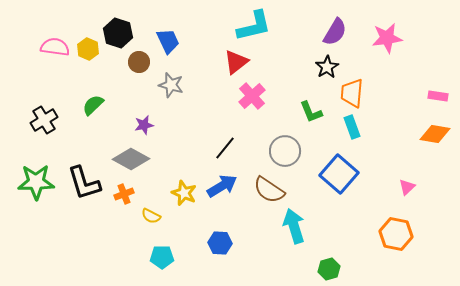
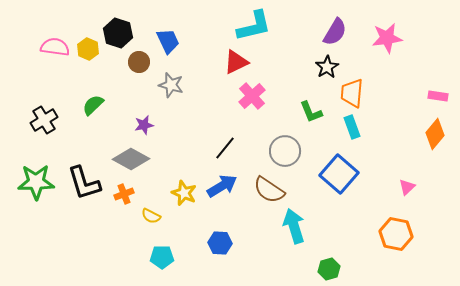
red triangle: rotated 12 degrees clockwise
orange diamond: rotated 60 degrees counterclockwise
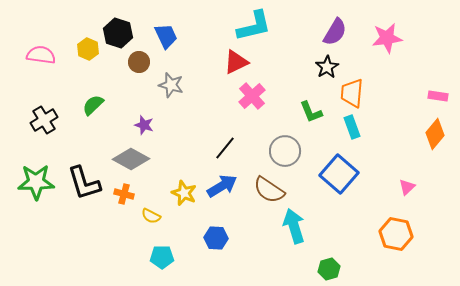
blue trapezoid: moved 2 px left, 5 px up
pink semicircle: moved 14 px left, 8 px down
purple star: rotated 30 degrees clockwise
orange cross: rotated 36 degrees clockwise
blue hexagon: moved 4 px left, 5 px up
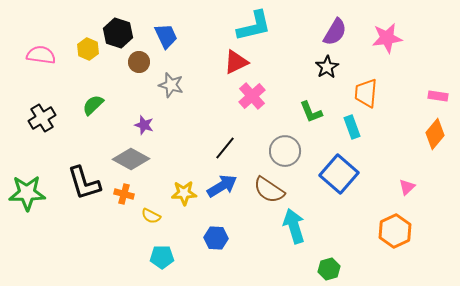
orange trapezoid: moved 14 px right
black cross: moved 2 px left, 2 px up
green star: moved 9 px left, 11 px down
yellow star: rotated 25 degrees counterclockwise
orange hexagon: moved 1 px left, 3 px up; rotated 24 degrees clockwise
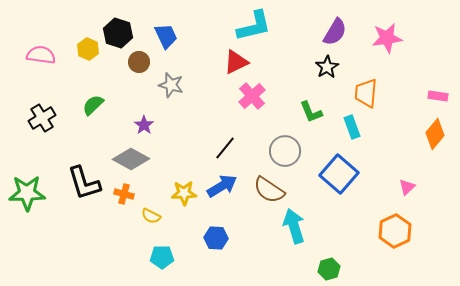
purple star: rotated 18 degrees clockwise
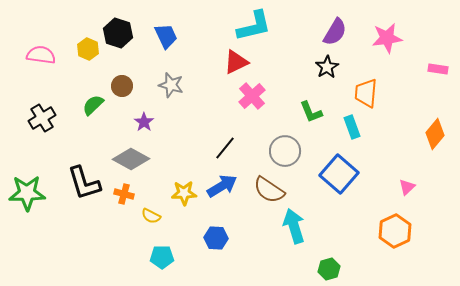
brown circle: moved 17 px left, 24 px down
pink rectangle: moved 27 px up
purple star: moved 3 px up
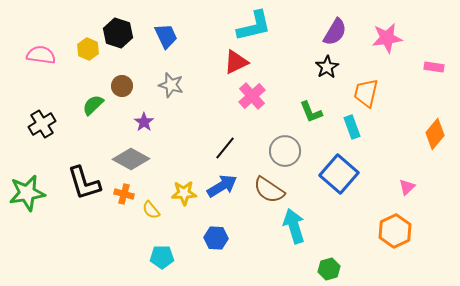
pink rectangle: moved 4 px left, 2 px up
orange trapezoid: rotated 8 degrees clockwise
black cross: moved 6 px down
green star: rotated 9 degrees counterclockwise
yellow semicircle: moved 6 px up; rotated 24 degrees clockwise
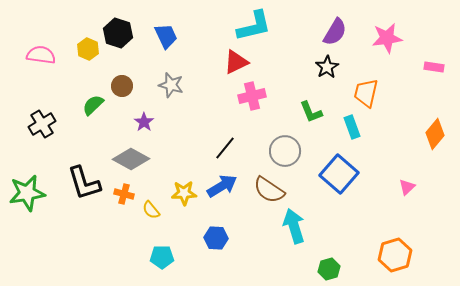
pink cross: rotated 28 degrees clockwise
orange hexagon: moved 24 px down; rotated 8 degrees clockwise
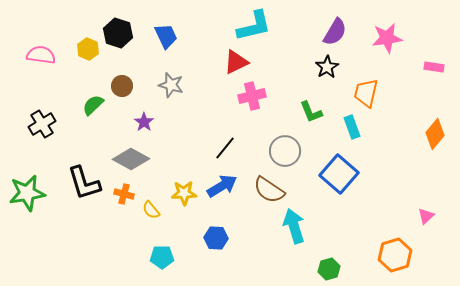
pink triangle: moved 19 px right, 29 px down
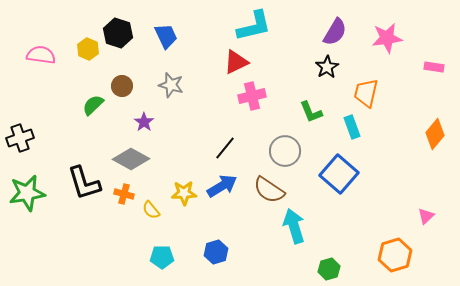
black cross: moved 22 px left, 14 px down; rotated 12 degrees clockwise
blue hexagon: moved 14 px down; rotated 20 degrees counterclockwise
